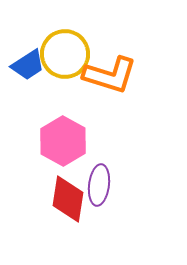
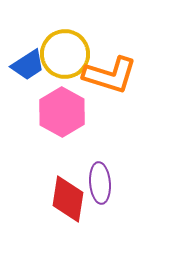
pink hexagon: moved 1 px left, 29 px up
purple ellipse: moved 1 px right, 2 px up; rotated 12 degrees counterclockwise
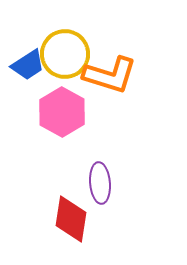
red diamond: moved 3 px right, 20 px down
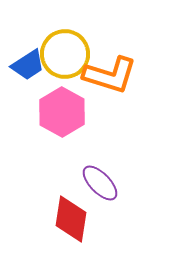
purple ellipse: rotated 39 degrees counterclockwise
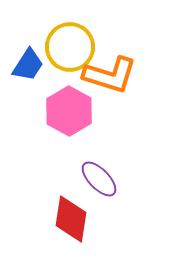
yellow circle: moved 5 px right, 7 px up
blue trapezoid: rotated 24 degrees counterclockwise
pink hexagon: moved 7 px right, 1 px up
purple ellipse: moved 1 px left, 4 px up
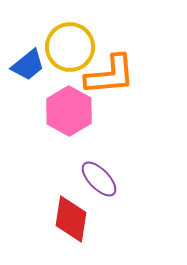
blue trapezoid: rotated 18 degrees clockwise
orange L-shape: rotated 22 degrees counterclockwise
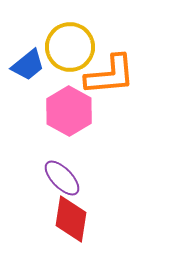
purple ellipse: moved 37 px left, 1 px up
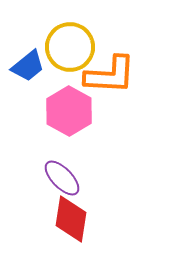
blue trapezoid: moved 1 px down
orange L-shape: rotated 8 degrees clockwise
